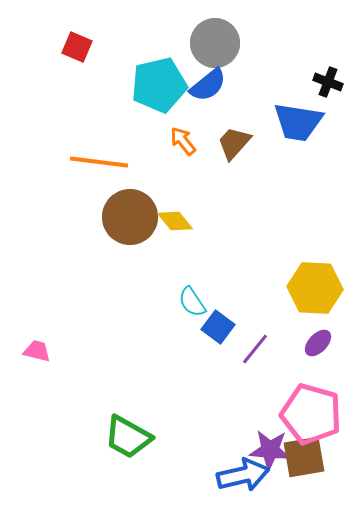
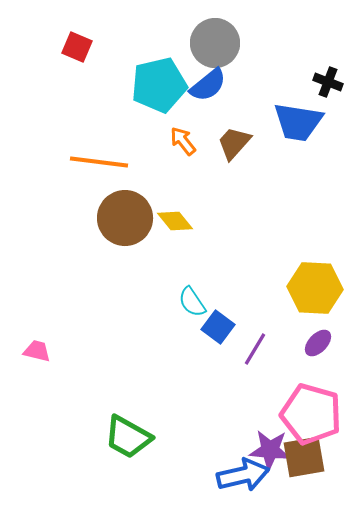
brown circle: moved 5 px left, 1 px down
purple line: rotated 8 degrees counterclockwise
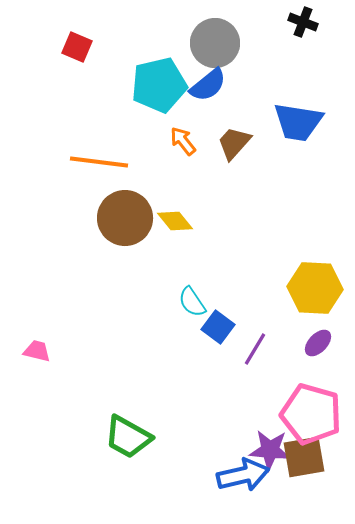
black cross: moved 25 px left, 60 px up
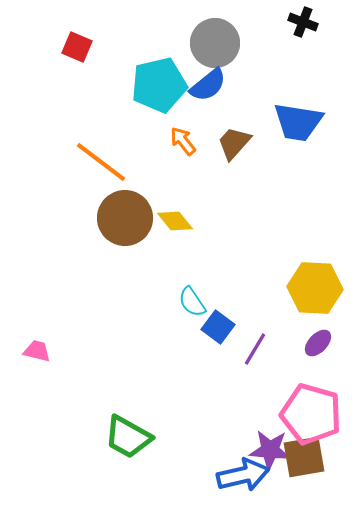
orange line: moved 2 px right; rotated 30 degrees clockwise
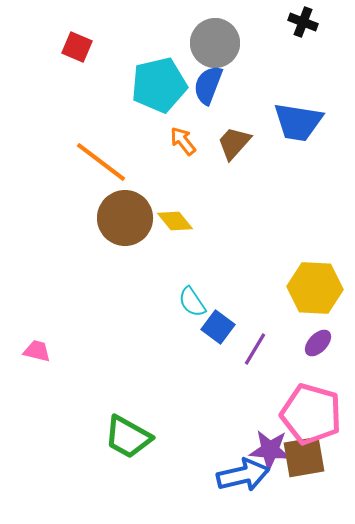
blue semicircle: rotated 150 degrees clockwise
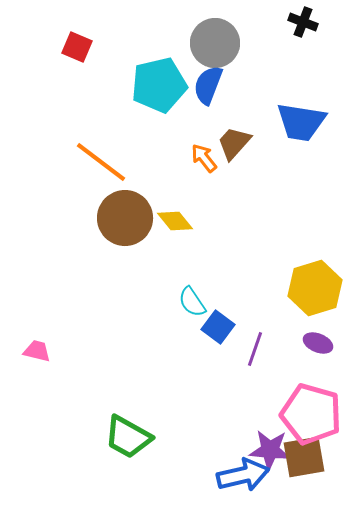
blue trapezoid: moved 3 px right
orange arrow: moved 21 px right, 17 px down
yellow hexagon: rotated 20 degrees counterclockwise
purple ellipse: rotated 68 degrees clockwise
purple line: rotated 12 degrees counterclockwise
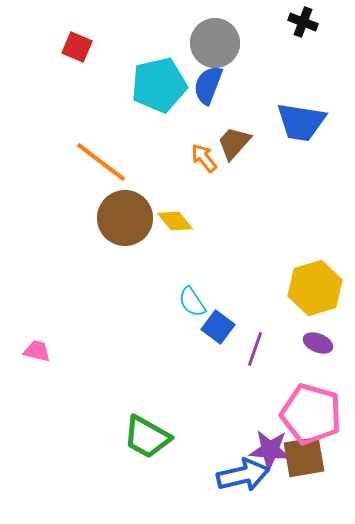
green trapezoid: moved 19 px right
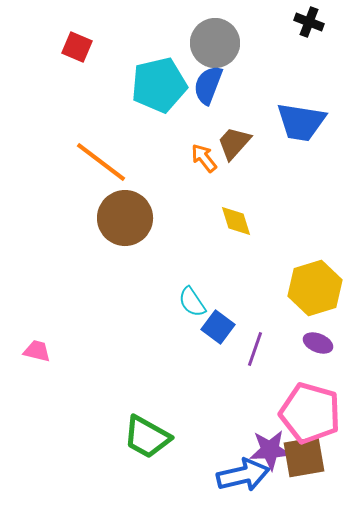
black cross: moved 6 px right
yellow diamond: moved 61 px right; rotated 21 degrees clockwise
pink pentagon: moved 1 px left, 1 px up
purple star: rotated 9 degrees counterclockwise
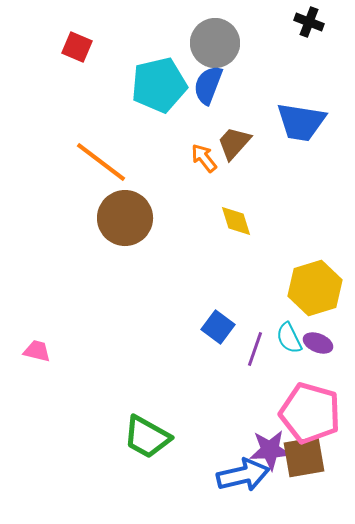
cyan semicircle: moved 97 px right, 36 px down; rotated 8 degrees clockwise
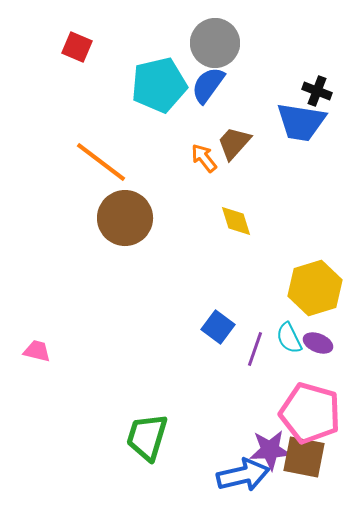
black cross: moved 8 px right, 69 px down
blue semicircle: rotated 15 degrees clockwise
green trapezoid: rotated 78 degrees clockwise
brown square: rotated 21 degrees clockwise
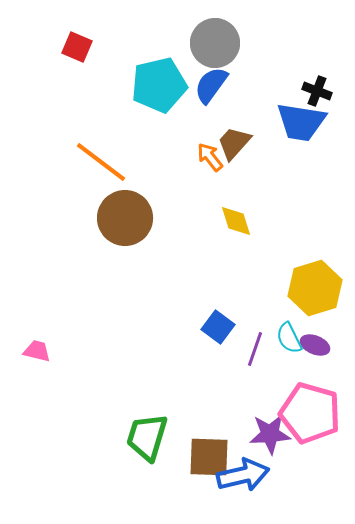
blue semicircle: moved 3 px right
orange arrow: moved 6 px right, 1 px up
purple ellipse: moved 3 px left, 2 px down
purple star: moved 16 px up
brown square: moved 95 px left; rotated 9 degrees counterclockwise
